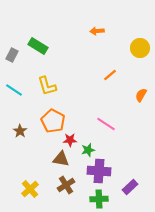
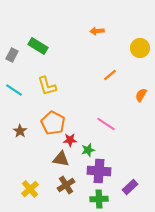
orange pentagon: moved 2 px down
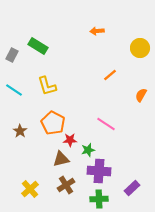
brown triangle: rotated 24 degrees counterclockwise
purple rectangle: moved 2 px right, 1 px down
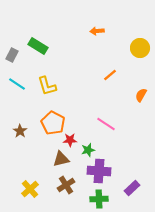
cyan line: moved 3 px right, 6 px up
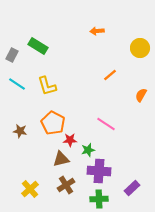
brown star: rotated 24 degrees counterclockwise
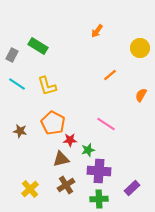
orange arrow: rotated 48 degrees counterclockwise
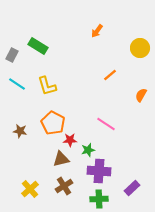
brown cross: moved 2 px left, 1 px down
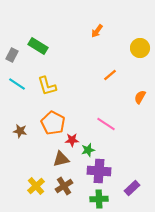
orange semicircle: moved 1 px left, 2 px down
red star: moved 2 px right
yellow cross: moved 6 px right, 3 px up
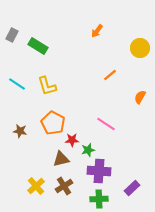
gray rectangle: moved 20 px up
